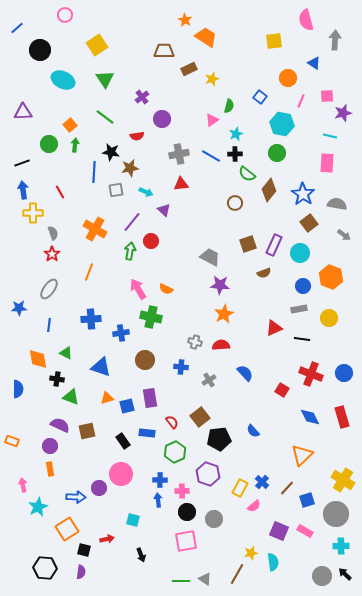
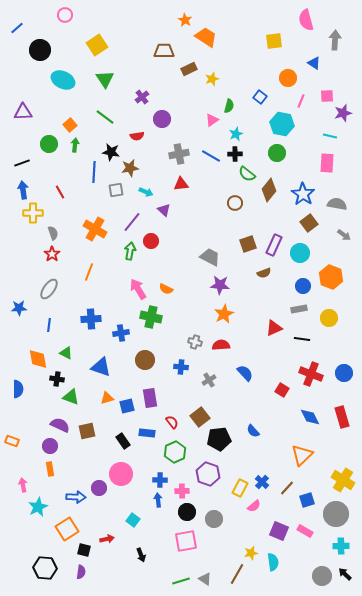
cyan square at (133, 520): rotated 24 degrees clockwise
green line at (181, 581): rotated 18 degrees counterclockwise
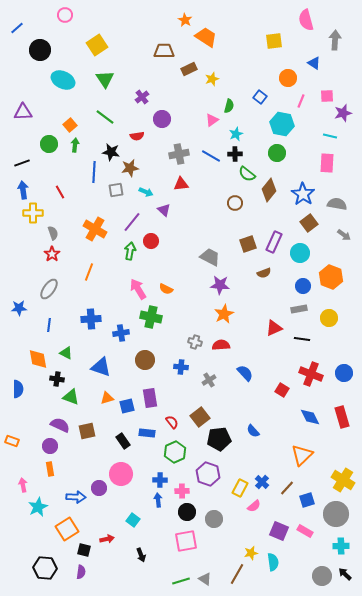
purple rectangle at (274, 245): moved 3 px up
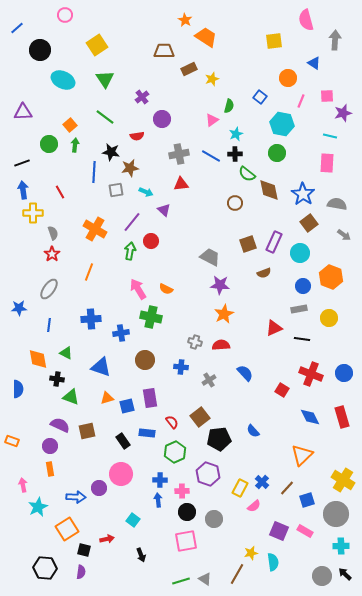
brown diamond at (269, 190): rotated 50 degrees counterclockwise
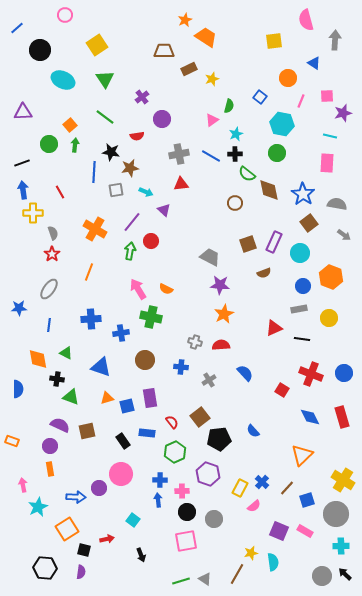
orange star at (185, 20): rotated 16 degrees clockwise
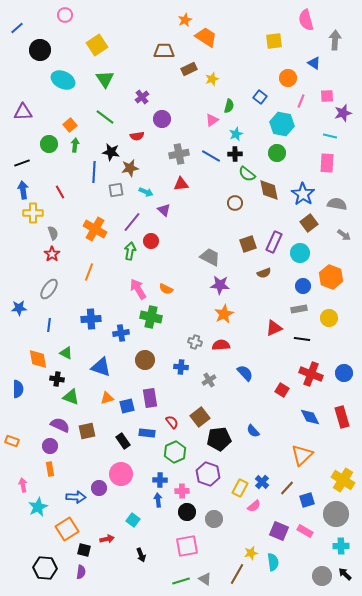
pink square at (186, 541): moved 1 px right, 5 px down
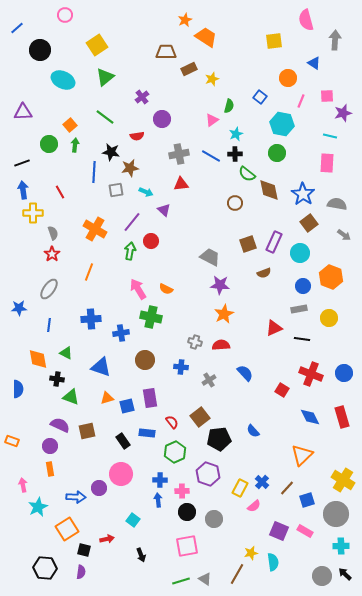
brown trapezoid at (164, 51): moved 2 px right, 1 px down
green triangle at (105, 79): moved 2 px up; rotated 24 degrees clockwise
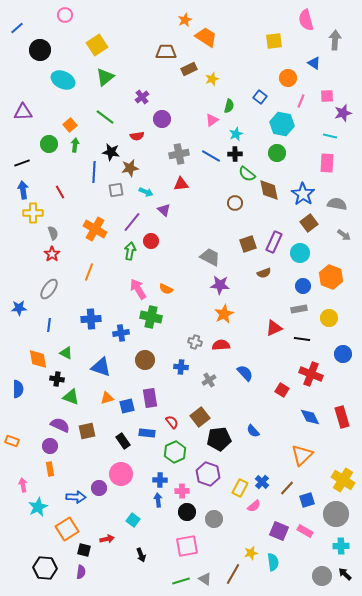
blue circle at (344, 373): moved 1 px left, 19 px up
brown line at (237, 574): moved 4 px left
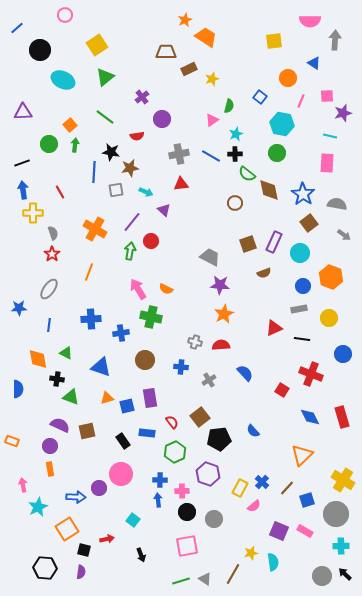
pink semicircle at (306, 20): moved 4 px right, 1 px down; rotated 75 degrees counterclockwise
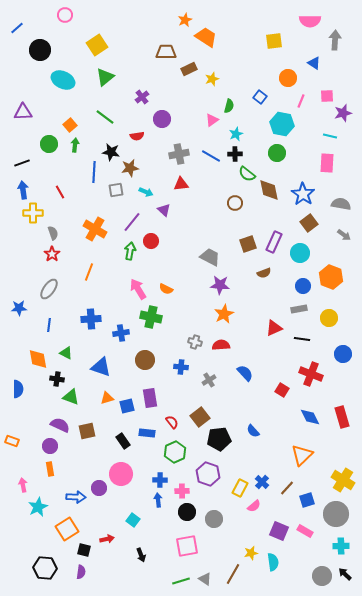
gray semicircle at (337, 204): moved 4 px right
